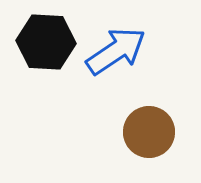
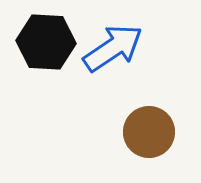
blue arrow: moved 3 px left, 3 px up
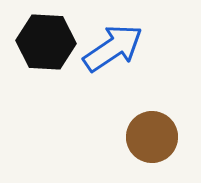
brown circle: moved 3 px right, 5 px down
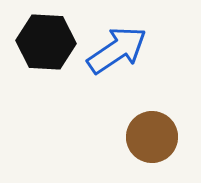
blue arrow: moved 4 px right, 2 px down
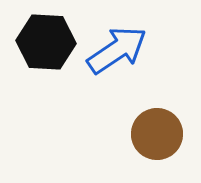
brown circle: moved 5 px right, 3 px up
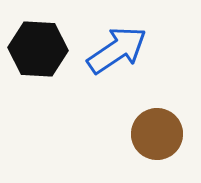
black hexagon: moved 8 px left, 7 px down
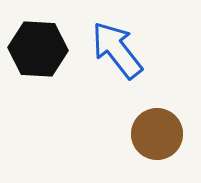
blue arrow: rotated 94 degrees counterclockwise
